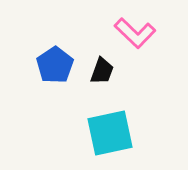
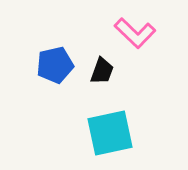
blue pentagon: rotated 21 degrees clockwise
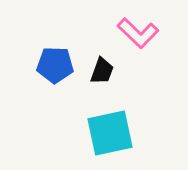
pink L-shape: moved 3 px right
blue pentagon: rotated 15 degrees clockwise
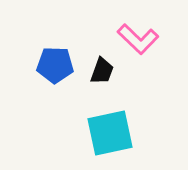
pink L-shape: moved 6 px down
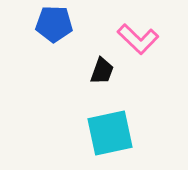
blue pentagon: moved 1 px left, 41 px up
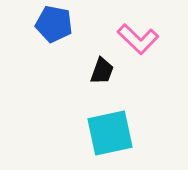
blue pentagon: rotated 9 degrees clockwise
